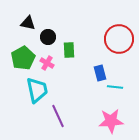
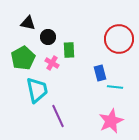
pink cross: moved 5 px right
pink star: rotated 20 degrees counterclockwise
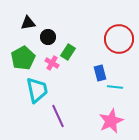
black triangle: rotated 21 degrees counterclockwise
green rectangle: moved 1 px left, 2 px down; rotated 35 degrees clockwise
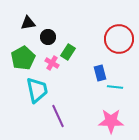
pink star: rotated 25 degrees clockwise
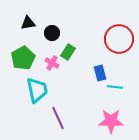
black circle: moved 4 px right, 4 px up
purple line: moved 2 px down
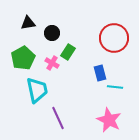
red circle: moved 5 px left, 1 px up
pink star: moved 2 px left, 1 px up; rotated 25 degrees clockwise
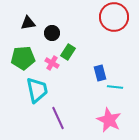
red circle: moved 21 px up
green pentagon: rotated 25 degrees clockwise
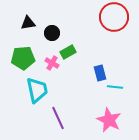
green rectangle: rotated 28 degrees clockwise
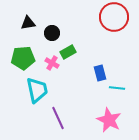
cyan line: moved 2 px right, 1 px down
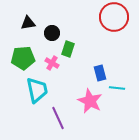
green rectangle: moved 3 px up; rotated 42 degrees counterclockwise
pink star: moved 19 px left, 19 px up
